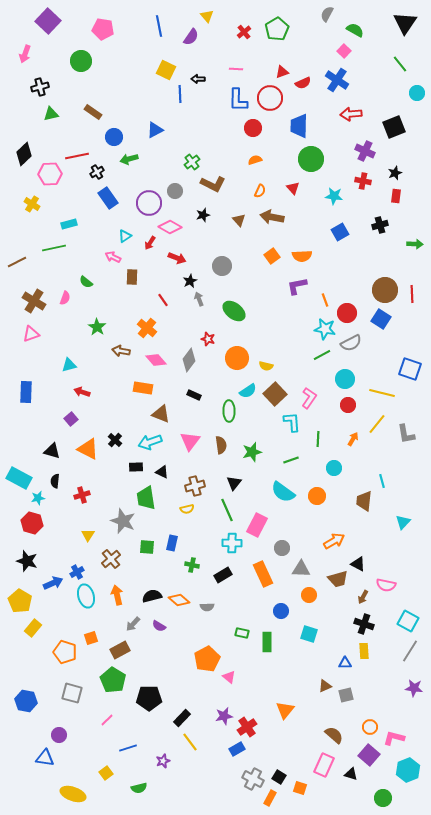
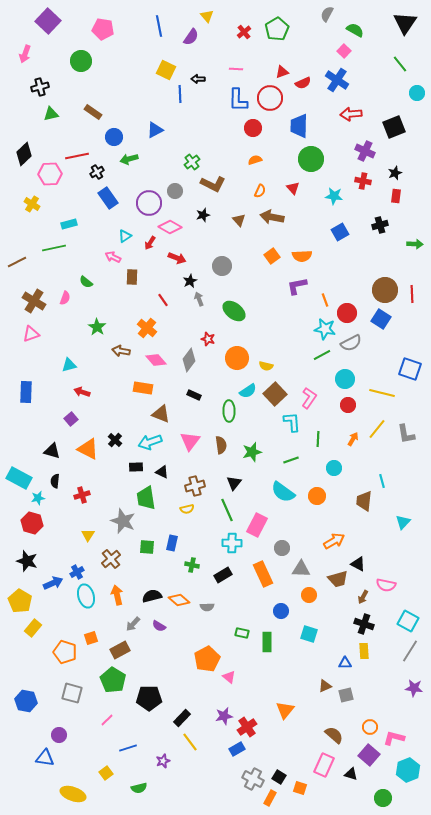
yellow line at (377, 424): moved 5 px down
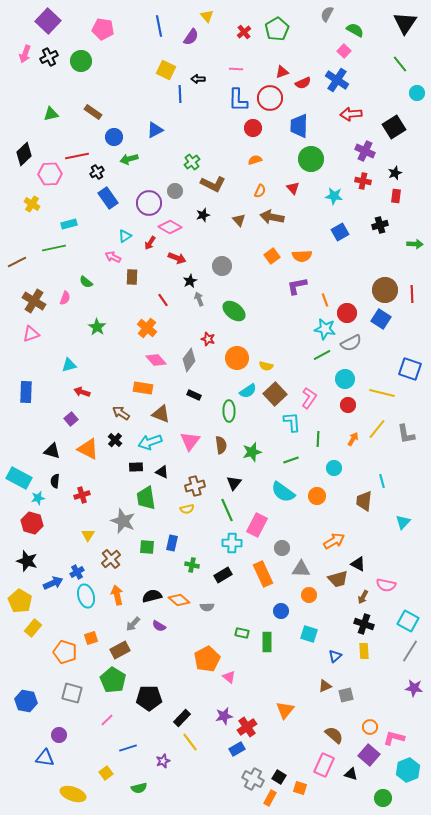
black cross at (40, 87): moved 9 px right, 30 px up; rotated 12 degrees counterclockwise
black square at (394, 127): rotated 10 degrees counterclockwise
brown arrow at (121, 351): moved 62 px down; rotated 24 degrees clockwise
blue triangle at (345, 663): moved 10 px left, 7 px up; rotated 40 degrees counterclockwise
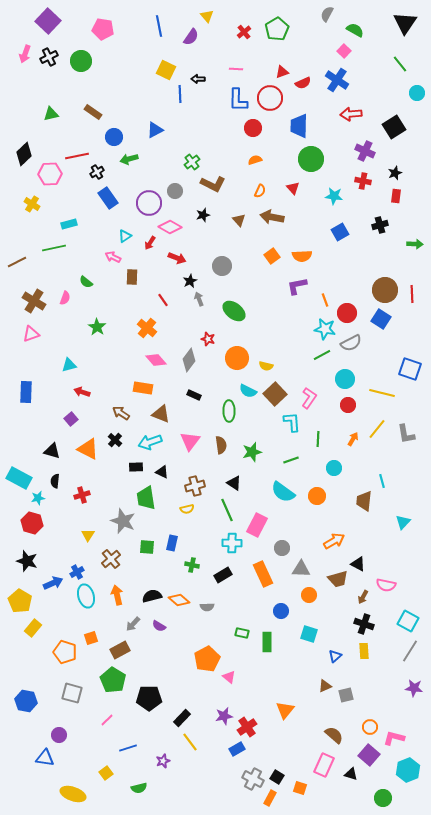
cyan semicircle at (248, 391): rotated 60 degrees clockwise
black triangle at (234, 483): rotated 35 degrees counterclockwise
black square at (279, 777): moved 2 px left
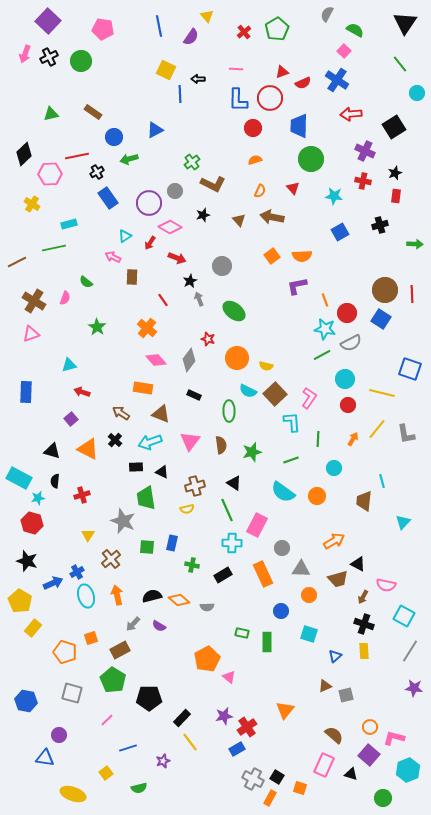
cyan square at (408, 621): moved 4 px left, 5 px up
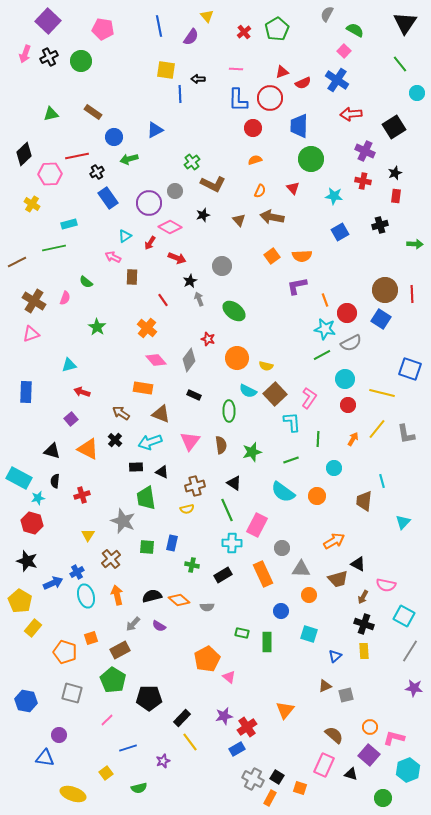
yellow square at (166, 70): rotated 18 degrees counterclockwise
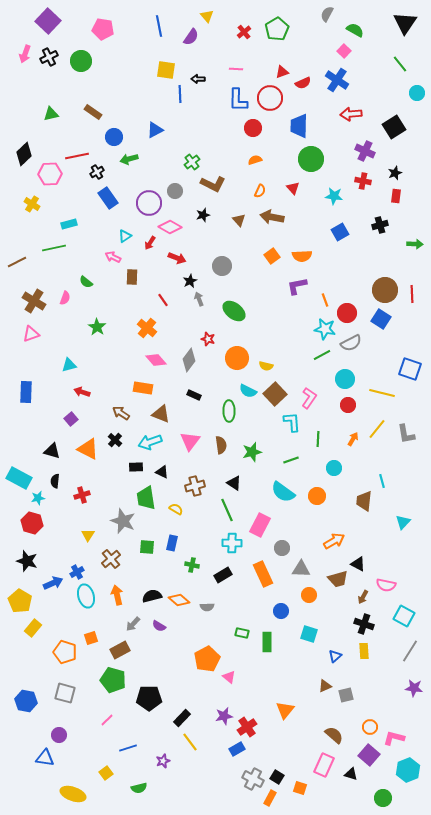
yellow semicircle at (187, 509): moved 11 px left; rotated 136 degrees counterclockwise
pink rectangle at (257, 525): moved 3 px right
green pentagon at (113, 680): rotated 15 degrees counterclockwise
gray square at (72, 693): moved 7 px left
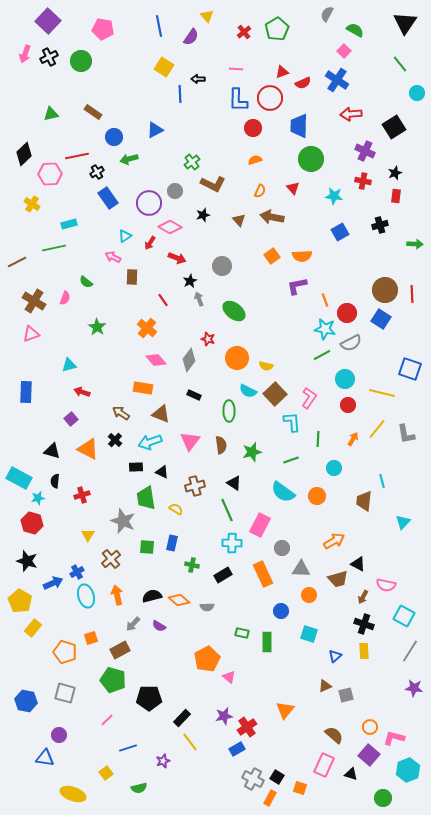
yellow square at (166, 70): moved 2 px left, 3 px up; rotated 24 degrees clockwise
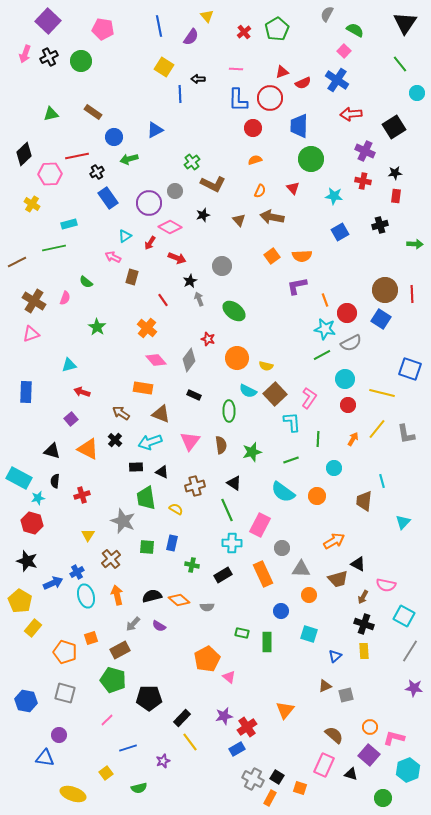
black star at (395, 173): rotated 16 degrees clockwise
brown rectangle at (132, 277): rotated 14 degrees clockwise
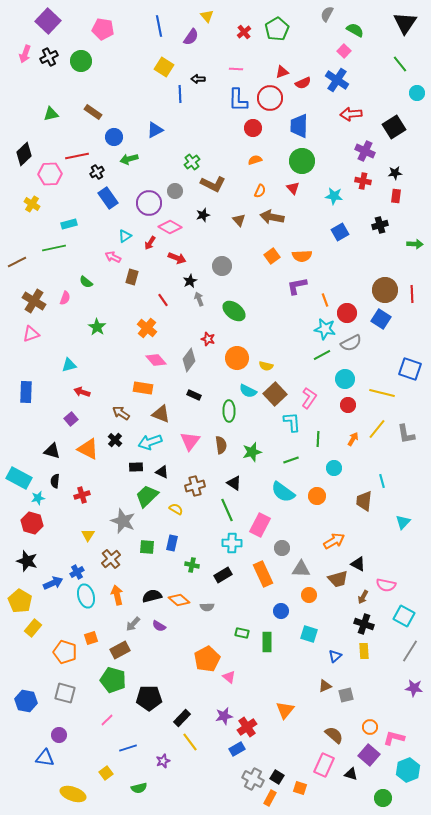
green circle at (311, 159): moved 9 px left, 2 px down
green trapezoid at (146, 498): moved 1 px right, 2 px up; rotated 55 degrees clockwise
